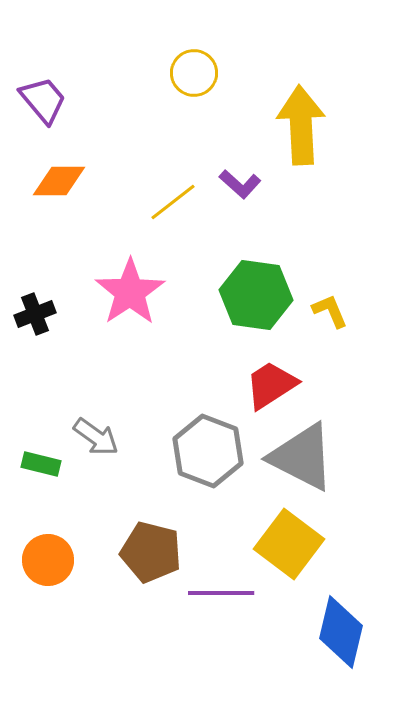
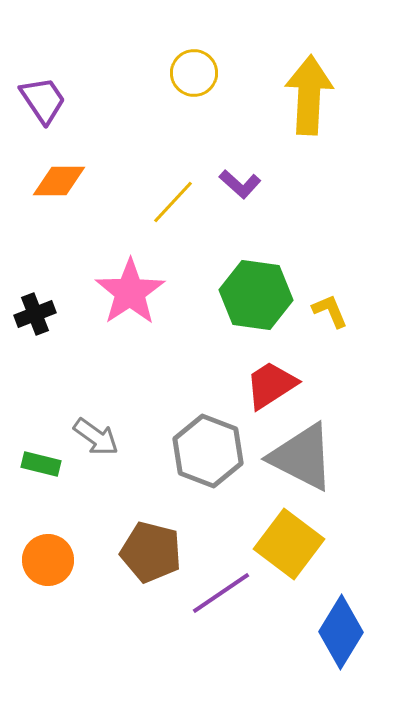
purple trapezoid: rotated 6 degrees clockwise
yellow arrow: moved 8 px right, 30 px up; rotated 6 degrees clockwise
yellow line: rotated 9 degrees counterclockwise
purple line: rotated 34 degrees counterclockwise
blue diamond: rotated 18 degrees clockwise
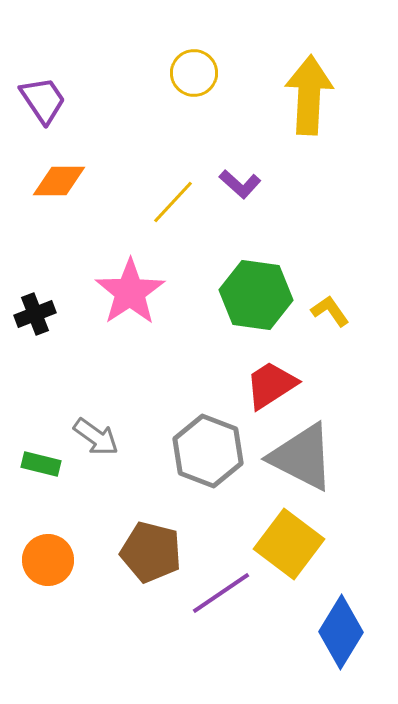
yellow L-shape: rotated 12 degrees counterclockwise
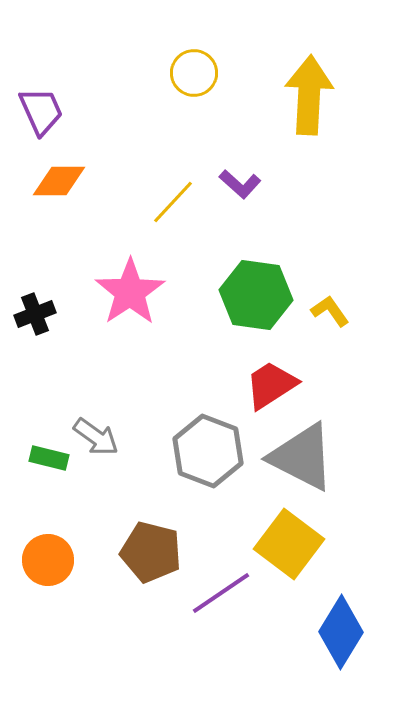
purple trapezoid: moved 2 px left, 11 px down; rotated 10 degrees clockwise
green rectangle: moved 8 px right, 6 px up
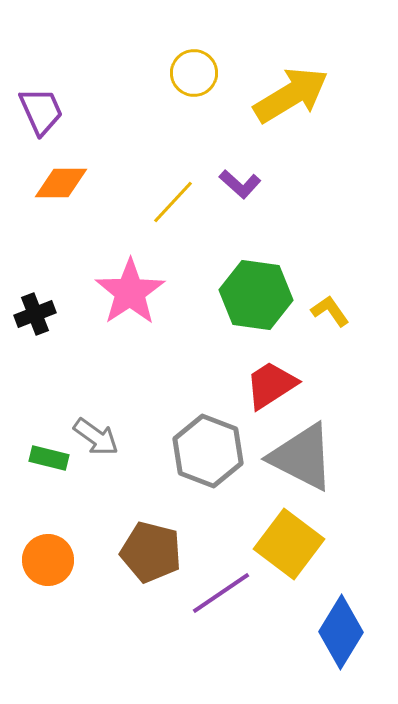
yellow arrow: moved 18 px left; rotated 56 degrees clockwise
orange diamond: moved 2 px right, 2 px down
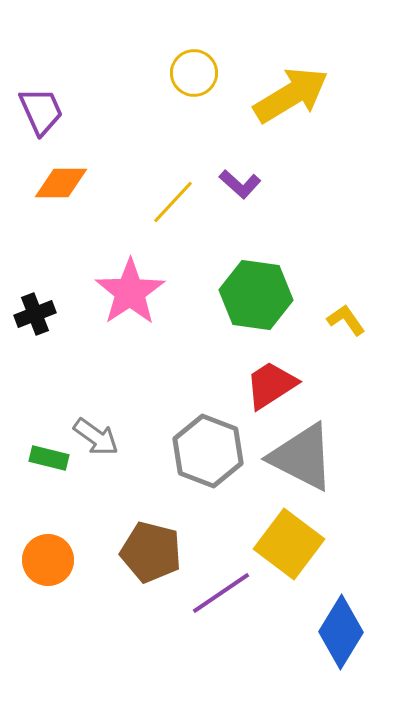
yellow L-shape: moved 16 px right, 9 px down
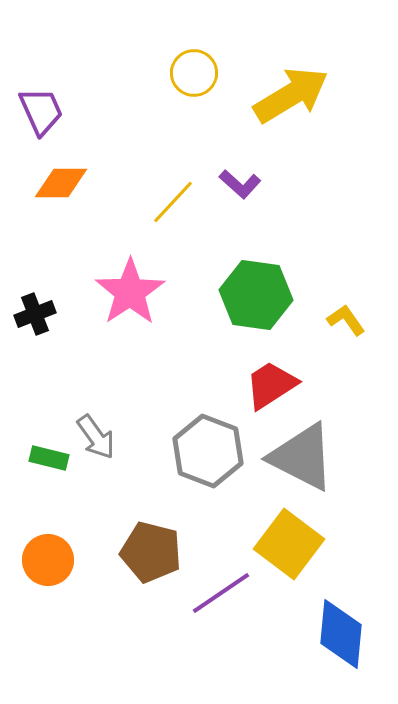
gray arrow: rotated 18 degrees clockwise
blue diamond: moved 2 px down; rotated 26 degrees counterclockwise
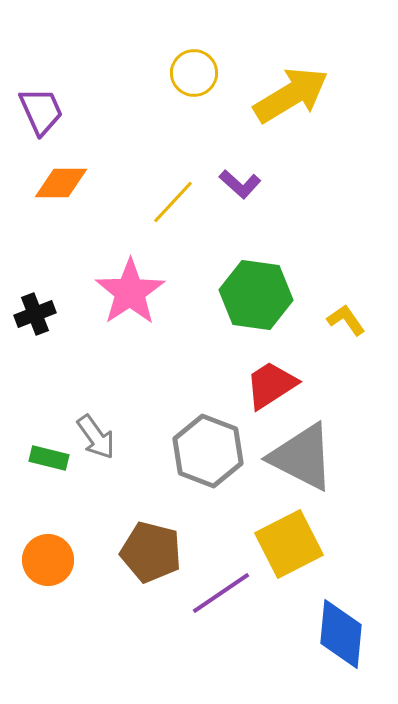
yellow square: rotated 26 degrees clockwise
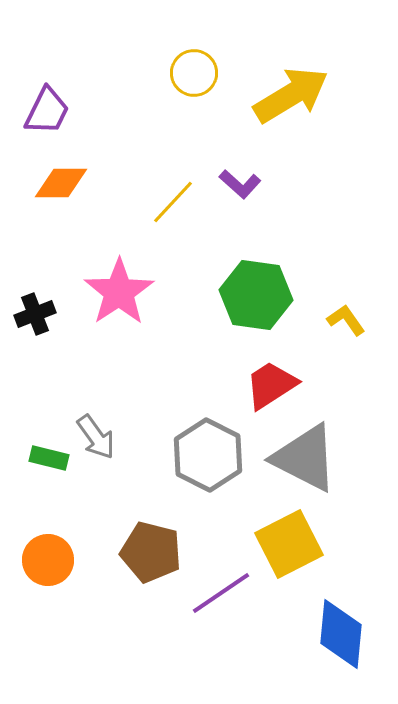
purple trapezoid: moved 6 px right; rotated 50 degrees clockwise
pink star: moved 11 px left
gray hexagon: moved 4 px down; rotated 6 degrees clockwise
gray triangle: moved 3 px right, 1 px down
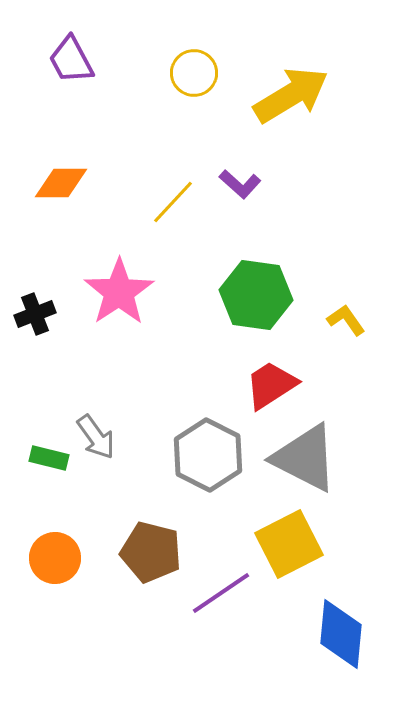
purple trapezoid: moved 24 px right, 51 px up; rotated 126 degrees clockwise
orange circle: moved 7 px right, 2 px up
